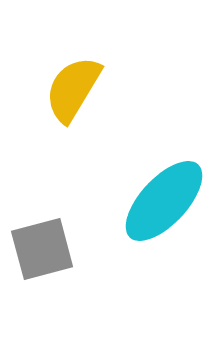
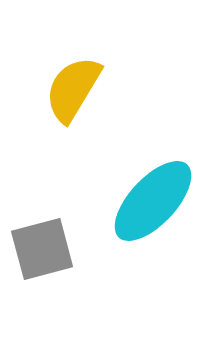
cyan ellipse: moved 11 px left
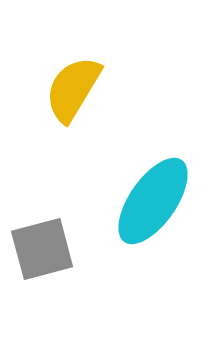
cyan ellipse: rotated 8 degrees counterclockwise
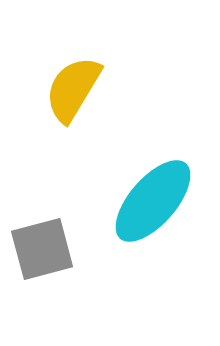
cyan ellipse: rotated 6 degrees clockwise
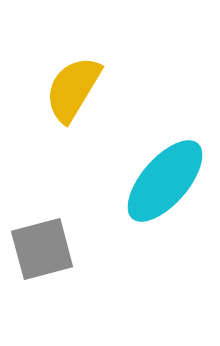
cyan ellipse: moved 12 px right, 20 px up
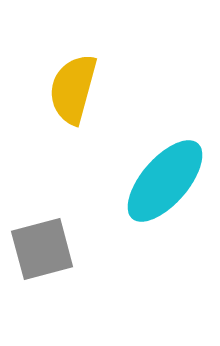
yellow semicircle: rotated 16 degrees counterclockwise
